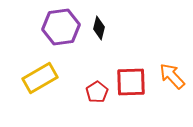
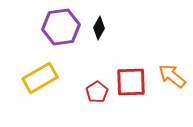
black diamond: rotated 15 degrees clockwise
orange arrow: rotated 8 degrees counterclockwise
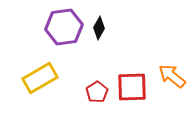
purple hexagon: moved 3 px right
red square: moved 1 px right, 5 px down
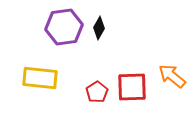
yellow rectangle: rotated 36 degrees clockwise
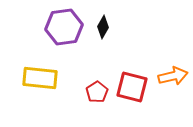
black diamond: moved 4 px right, 1 px up
orange arrow: moved 1 px right; rotated 128 degrees clockwise
red square: rotated 16 degrees clockwise
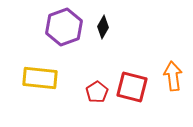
purple hexagon: rotated 12 degrees counterclockwise
orange arrow: rotated 84 degrees counterclockwise
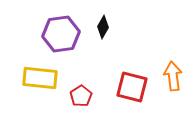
purple hexagon: moved 3 px left, 7 px down; rotated 12 degrees clockwise
red pentagon: moved 16 px left, 4 px down
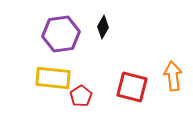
yellow rectangle: moved 13 px right
